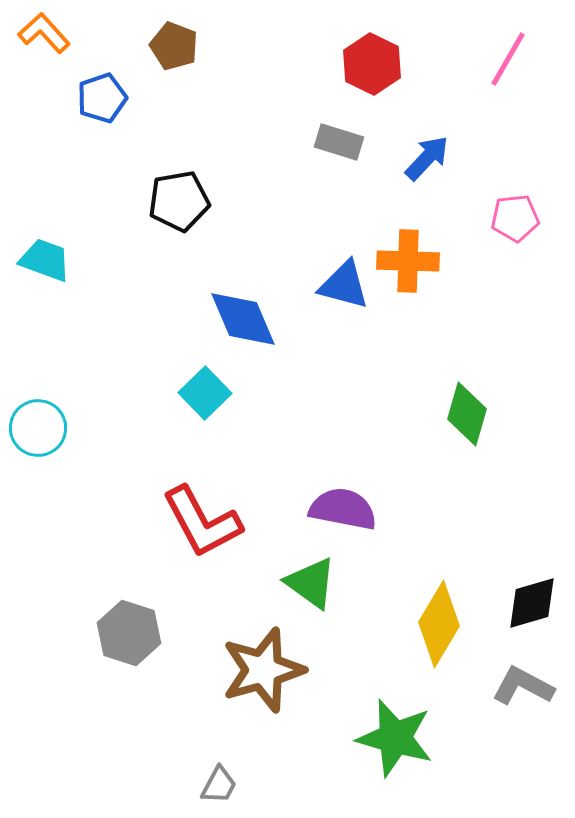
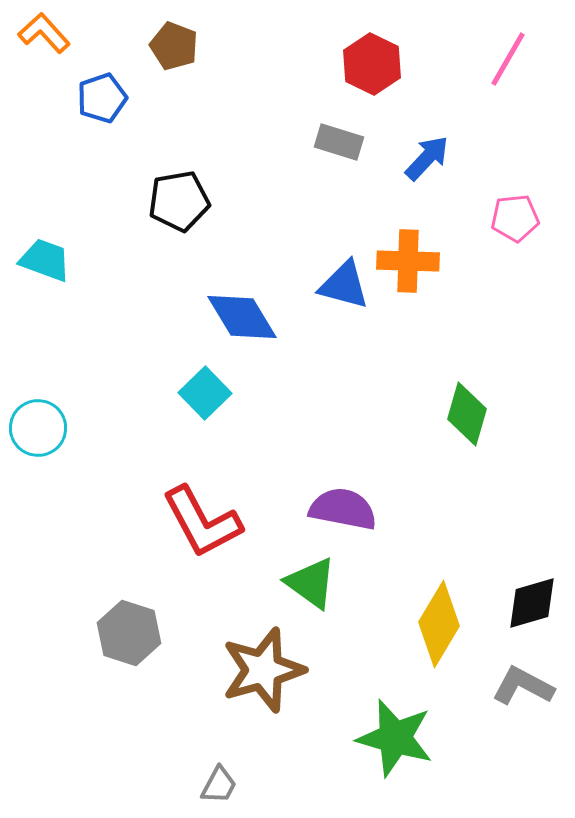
blue diamond: moved 1 px left, 2 px up; rotated 8 degrees counterclockwise
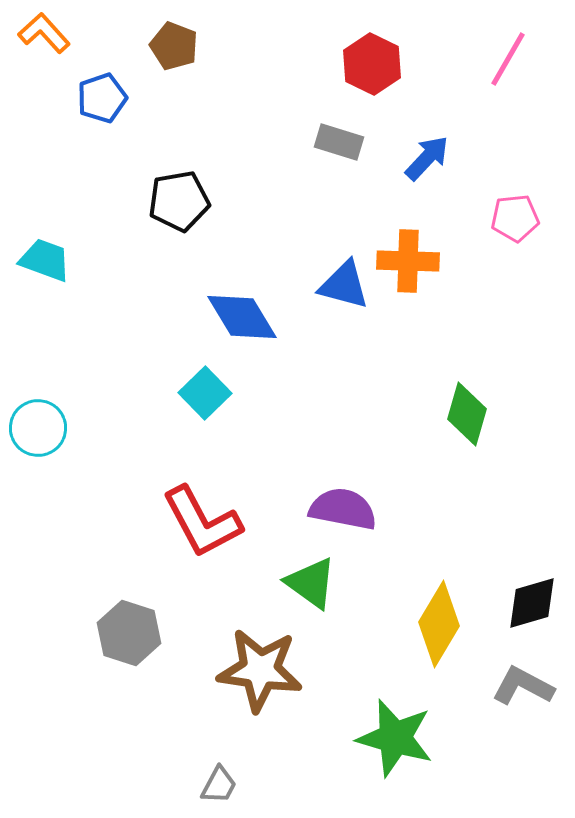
brown star: moved 3 px left; rotated 24 degrees clockwise
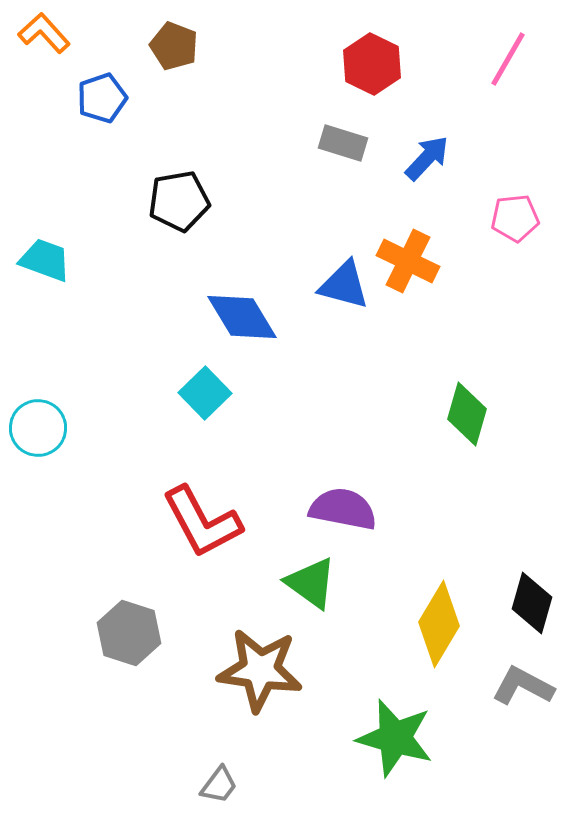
gray rectangle: moved 4 px right, 1 px down
orange cross: rotated 24 degrees clockwise
black diamond: rotated 58 degrees counterclockwise
gray trapezoid: rotated 9 degrees clockwise
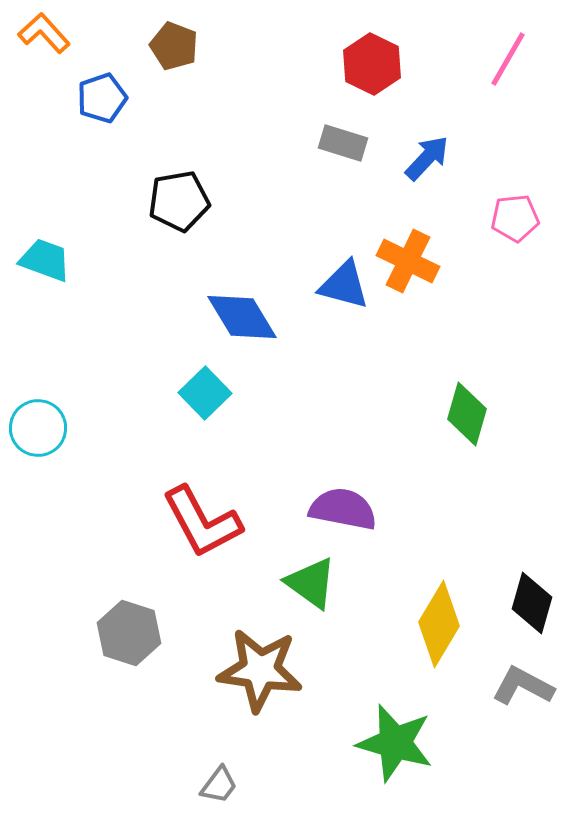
green star: moved 5 px down
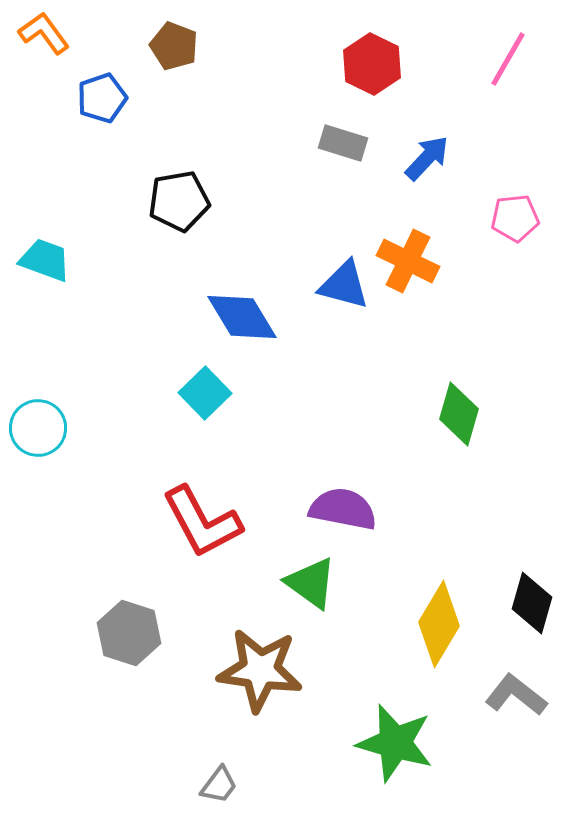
orange L-shape: rotated 6 degrees clockwise
green diamond: moved 8 px left
gray L-shape: moved 7 px left, 9 px down; rotated 10 degrees clockwise
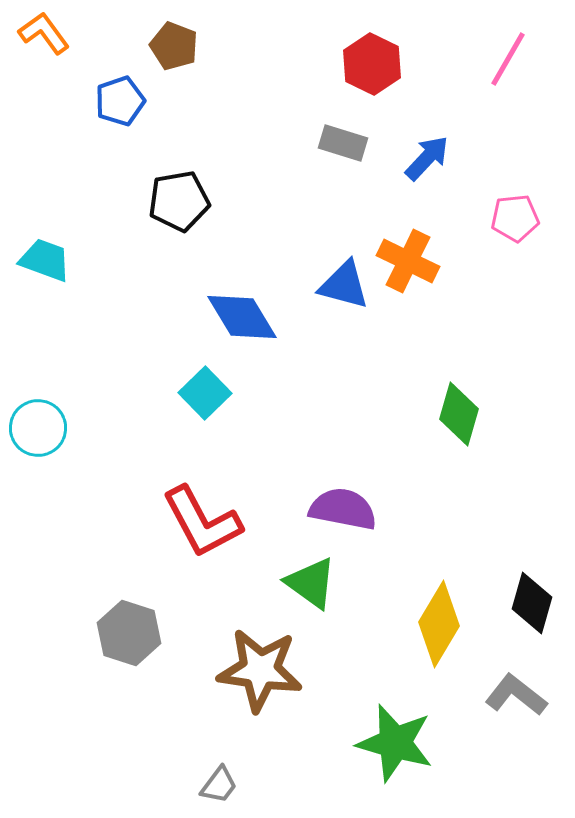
blue pentagon: moved 18 px right, 3 px down
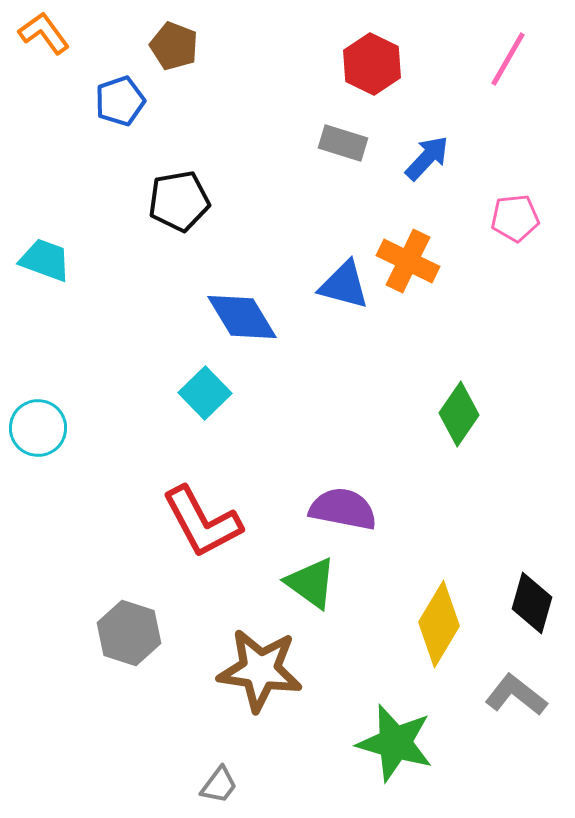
green diamond: rotated 18 degrees clockwise
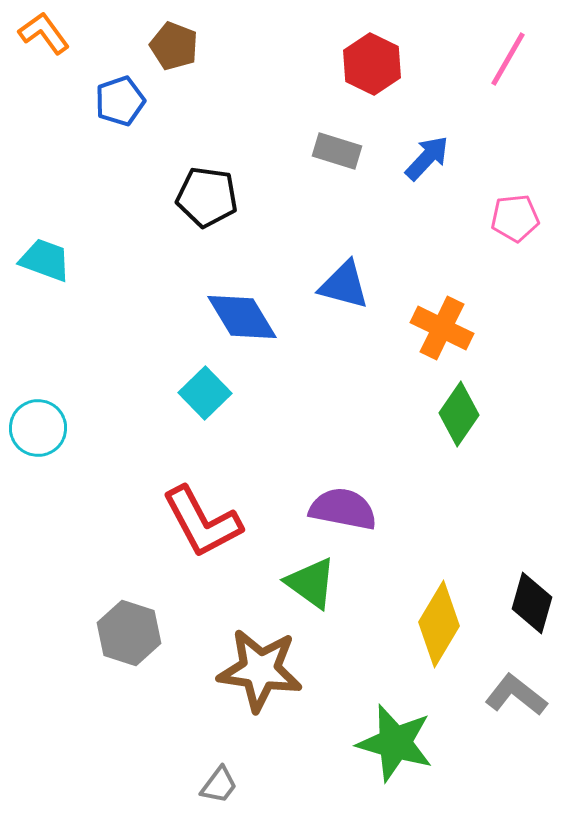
gray rectangle: moved 6 px left, 8 px down
black pentagon: moved 28 px right, 4 px up; rotated 18 degrees clockwise
orange cross: moved 34 px right, 67 px down
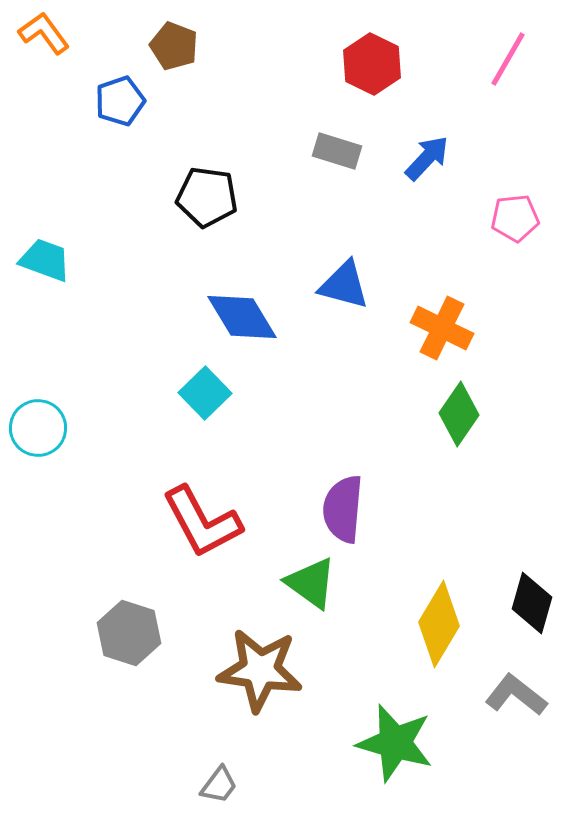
purple semicircle: rotated 96 degrees counterclockwise
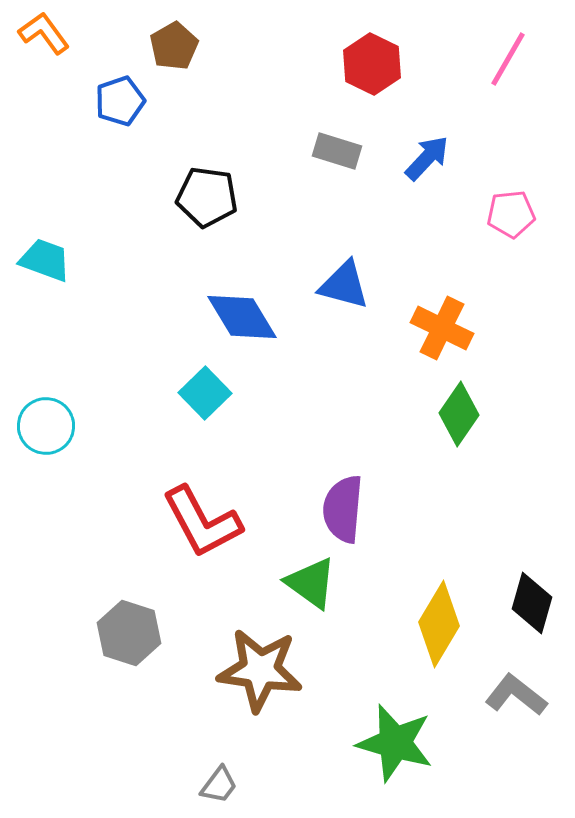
brown pentagon: rotated 21 degrees clockwise
pink pentagon: moved 4 px left, 4 px up
cyan circle: moved 8 px right, 2 px up
